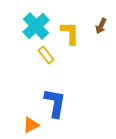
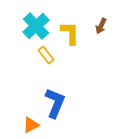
blue L-shape: rotated 12 degrees clockwise
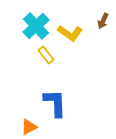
brown arrow: moved 2 px right, 5 px up
yellow L-shape: rotated 125 degrees clockwise
blue L-shape: rotated 24 degrees counterclockwise
orange triangle: moved 2 px left, 2 px down
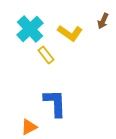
cyan cross: moved 6 px left, 3 px down
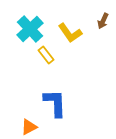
yellow L-shape: rotated 20 degrees clockwise
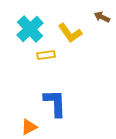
brown arrow: moved 1 px left, 4 px up; rotated 91 degrees clockwise
yellow rectangle: rotated 60 degrees counterclockwise
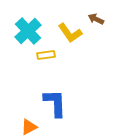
brown arrow: moved 6 px left, 2 px down
cyan cross: moved 2 px left, 2 px down
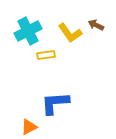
brown arrow: moved 6 px down
cyan cross: rotated 16 degrees clockwise
blue L-shape: rotated 92 degrees counterclockwise
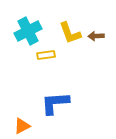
brown arrow: moved 11 px down; rotated 28 degrees counterclockwise
yellow L-shape: rotated 15 degrees clockwise
orange triangle: moved 7 px left, 1 px up
